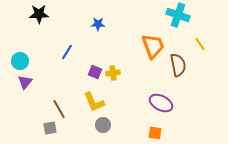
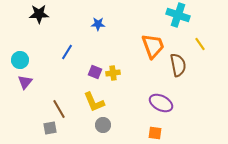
cyan circle: moved 1 px up
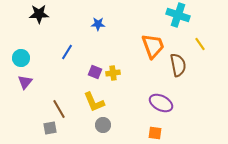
cyan circle: moved 1 px right, 2 px up
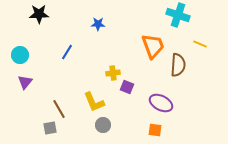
yellow line: rotated 32 degrees counterclockwise
cyan circle: moved 1 px left, 3 px up
brown semicircle: rotated 15 degrees clockwise
purple square: moved 32 px right, 15 px down
orange square: moved 3 px up
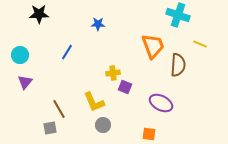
purple square: moved 2 px left
orange square: moved 6 px left, 4 px down
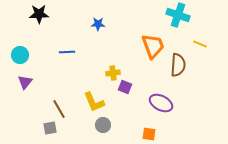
blue line: rotated 56 degrees clockwise
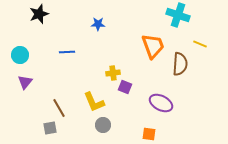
black star: rotated 18 degrees counterclockwise
brown semicircle: moved 2 px right, 1 px up
brown line: moved 1 px up
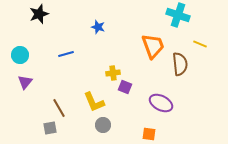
blue star: moved 3 px down; rotated 16 degrees clockwise
blue line: moved 1 px left, 2 px down; rotated 14 degrees counterclockwise
brown semicircle: rotated 10 degrees counterclockwise
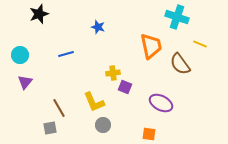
cyan cross: moved 1 px left, 2 px down
orange trapezoid: moved 2 px left; rotated 8 degrees clockwise
brown semicircle: rotated 150 degrees clockwise
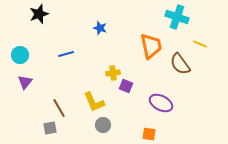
blue star: moved 2 px right, 1 px down
purple square: moved 1 px right, 1 px up
